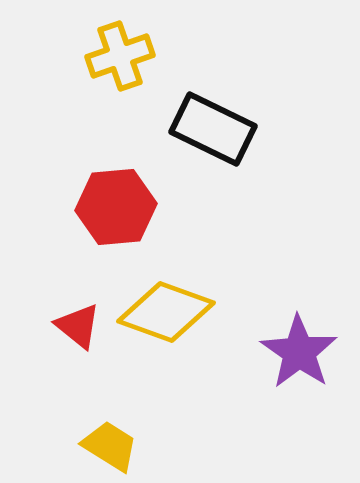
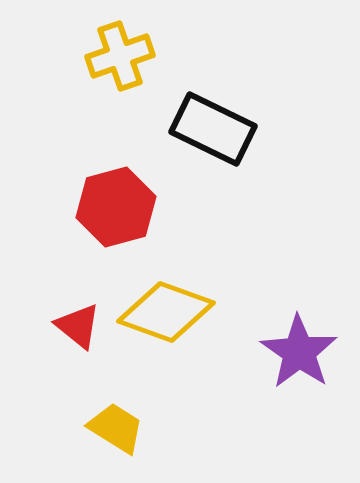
red hexagon: rotated 10 degrees counterclockwise
yellow trapezoid: moved 6 px right, 18 px up
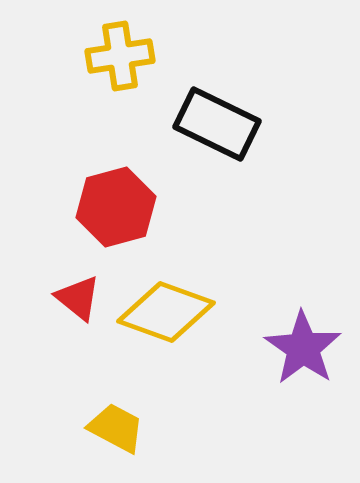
yellow cross: rotated 10 degrees clockwise
black rectangle: moved 4 px right, 5 px up
red triangle: moved 28 px up
purple star: moved 4 px right, 4 px up
yellow trapezoid: rotated 4 degrees counterclockwise
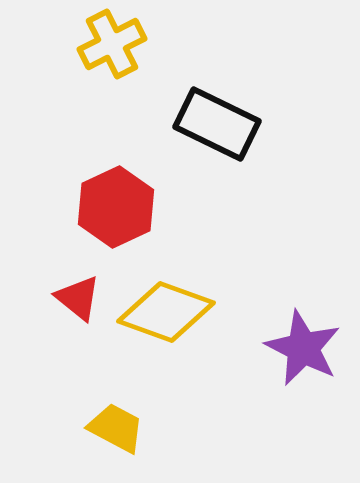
yellow cross: moved 8 px left, 12 px up; rotated 18 degrees counterclockwise
red hexagon: rotated 10 degrees counterclockwise
purple star: rotated 8 degrees counterclockwise
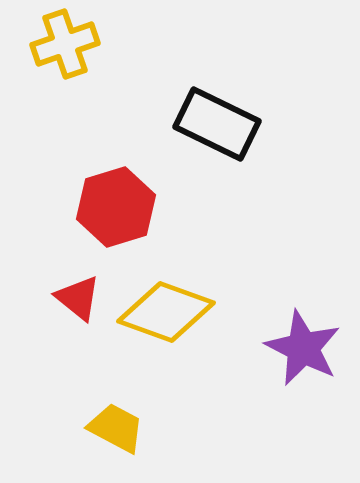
yellow cross: moved 47 px left; rotated 8 degrees clockwise
red hexagon: rotated 8 degrees clockwise
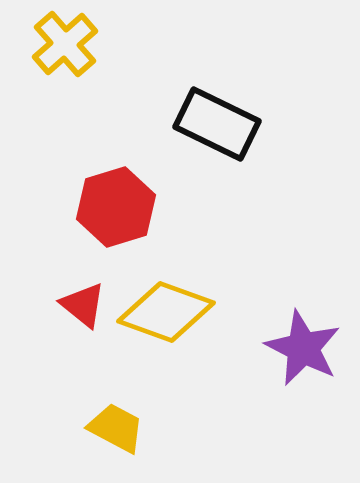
yellow cross: rotated 22 degrees counterclockwise
red triangle: moved 5 px right, 7 px down
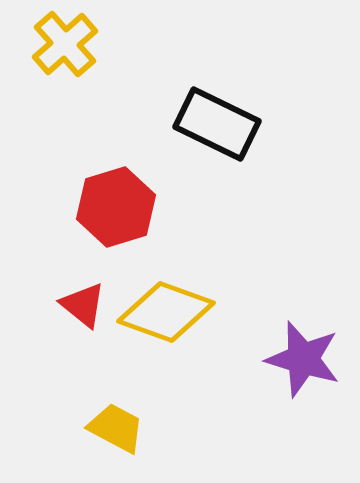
purple star: moved 11 px down; rotated 10 degrees counterclockwise
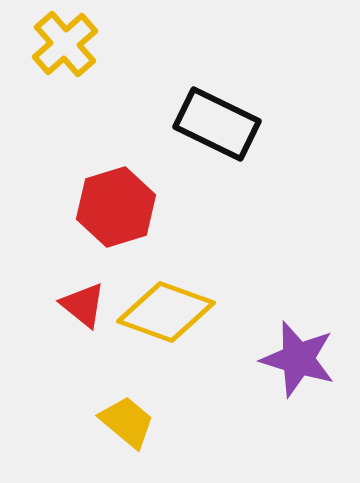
purple star: moved 5 px left
yellow trapezoid: moved 11 px right, 6 px up; rotated 12 degrees clockwise
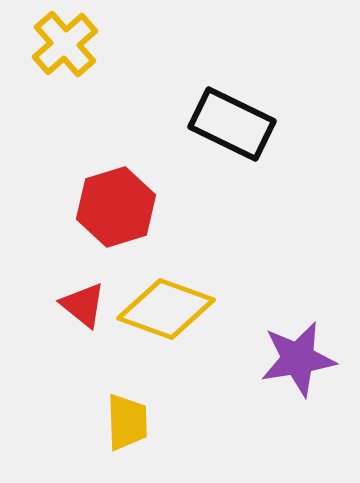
black rectangle: moved 15 px right
yellow diamond: moved 3 px up
purple star: rotated 26 degrees counterclockwise
yellow trapezoid: rotated 48 degrees clockwise
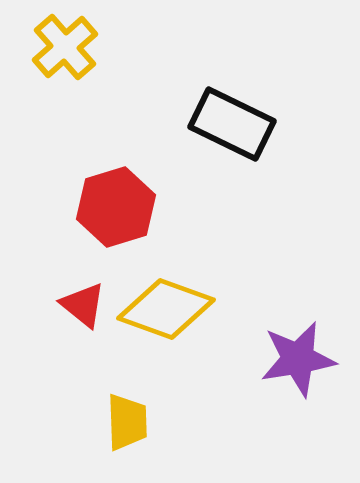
yellow cross: moved 3 px down
